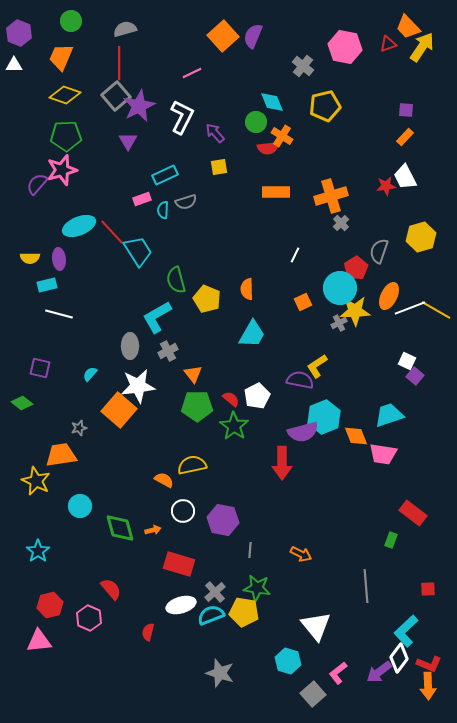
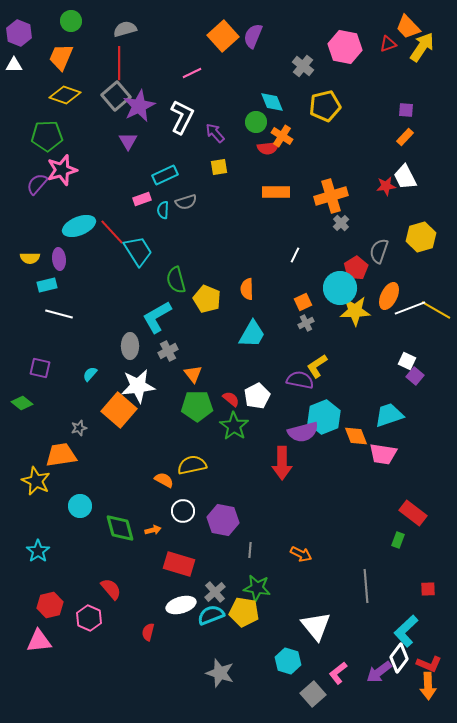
green pentagon at (66, 136): moved 19 px left
gray cross at (339, 323): moved 33 px left
green rectangle at (391, 540): moved 7 px right
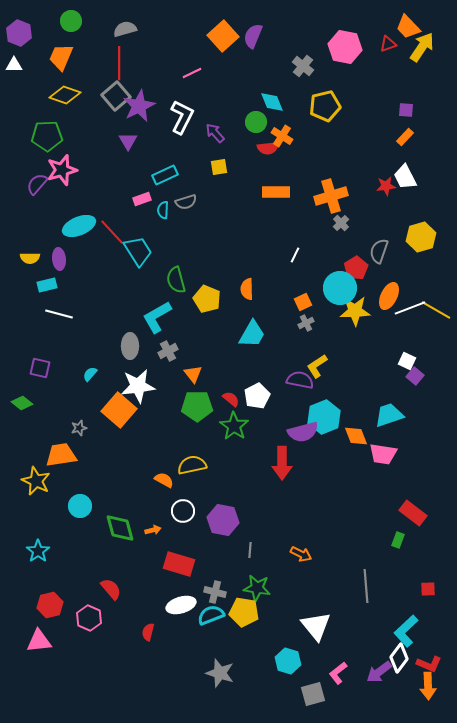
gray cross at (215, 592): rotated 35 degrees counterclockwise
gray square at (313, 694): rotated 25 degrees clockwise
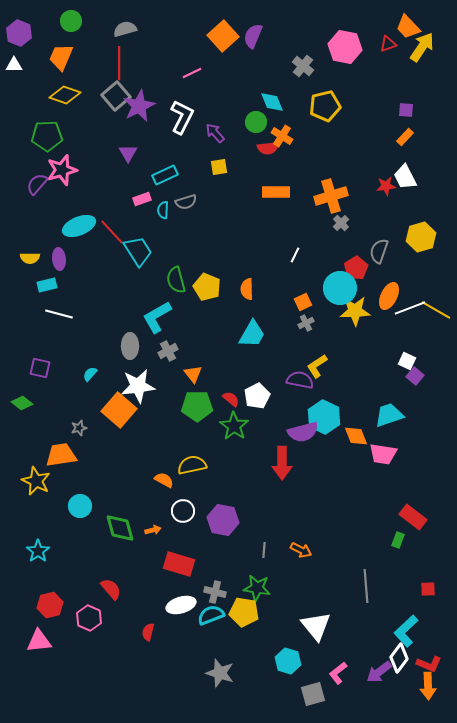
purple triangle at (128, 141): moved 12 px down
yellow pentagon at (207, 299): moved 12 px up
cyan hexagon at (324, 417): rotated 12 degrees counterclockwise
red rectangle at (413, 513): moved 4 px down
gray line at (250, 550): moved 14 px right
orange arrow at (301, 554): moved 4 px up
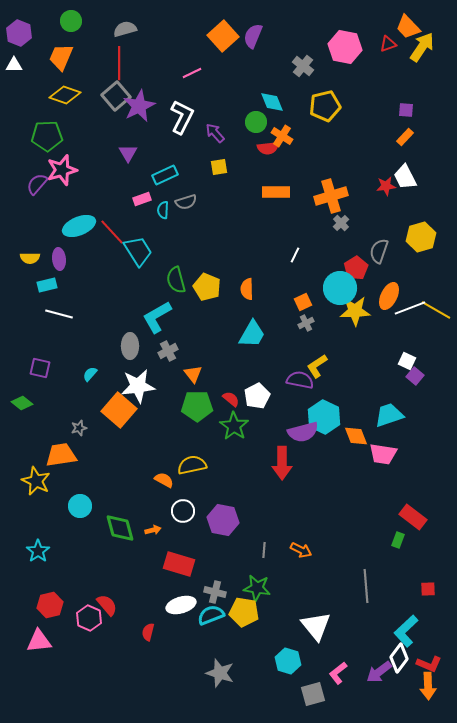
red semicircle at (111, 589): moved 4 px left, 16 px down
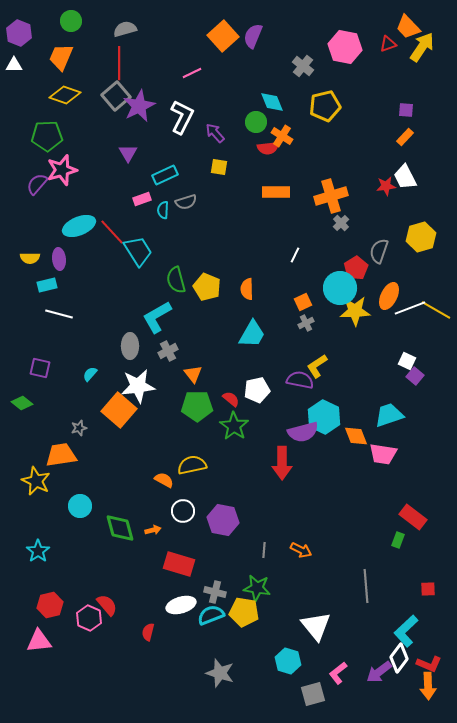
yellow square at (219, 167): rotated 18 degrees clockwise
white pentagon at (257, 396): moved 6 px up; rotated 15 degrees clockwise
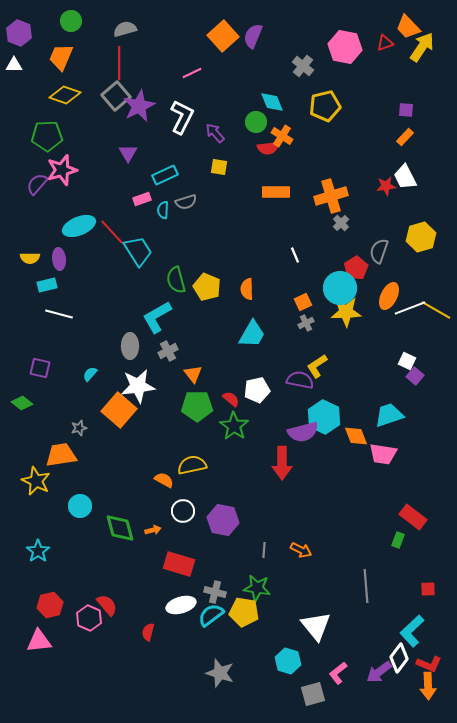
red triangle at (388, 44): moved 3 px left, 1 px up
white line at (295, 255): rotated 49 degrees counterclockwise
yellow star at (355, 311): moved 9 px left, 1 px down
cyan semicircle at (211, 615): rotated 16 degrees counterclockwise
cyan L-shape at (406, 631): moved 6 px right
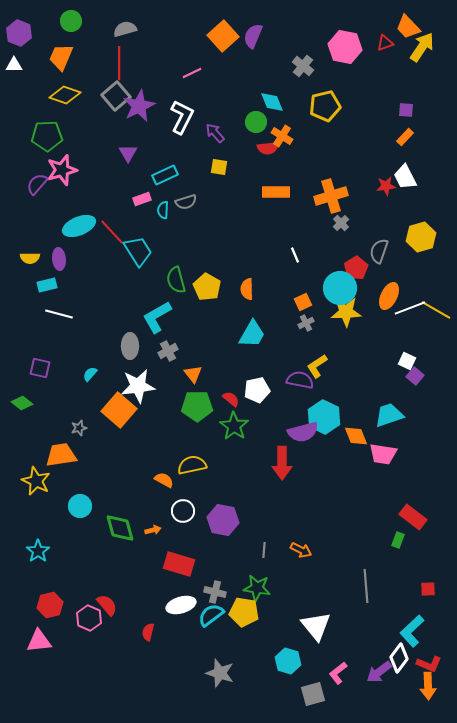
yellow pentagon at (207, 287): rotated 8 degrees clockwise
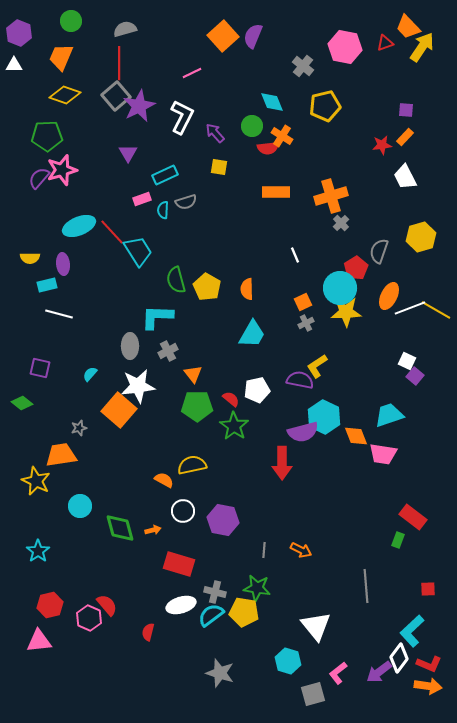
green circle at (256, 122): moved 4 px left, 4 px down
purple semicircle at (37, 184): moved 2 px right, 6 px up
red star at (386, 186): moved 4 px left, 41 px up
purple ellipse at (59, 259): moved 4 px right, 5 px down
cyan L-shape at (157, 317): rotated 32 degrees clockwise
orange arrow at (428, 686): rotated 80 degrees counterclockwise
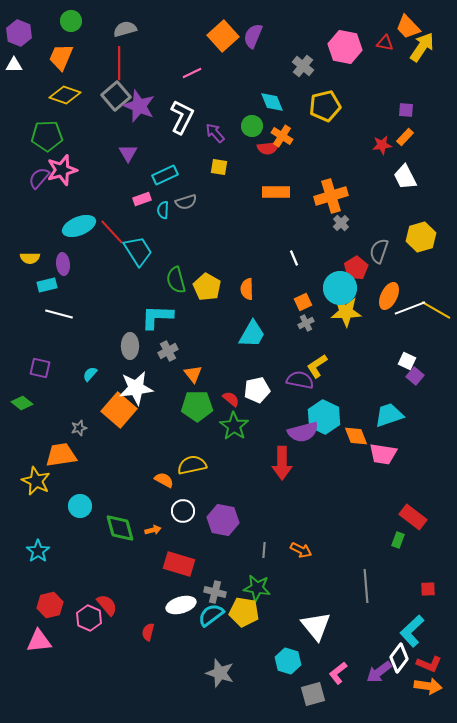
red triangle at (385, 43): rotated 30 degrees clockwise
purple star at (139, 106): rotated 24 degrees counterclockwise
white line at (295, 255): moved 1 px left, 3 px down
white star at (138, 386): moved 2 px left, 2 px down
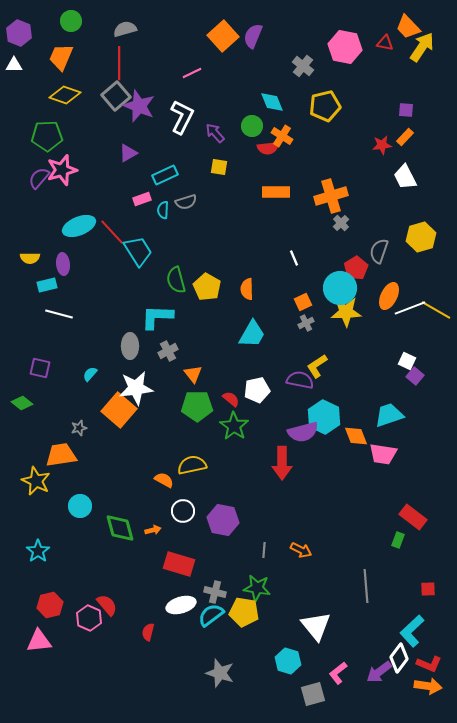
purple triangle at (128, 153): rotated 30 degrees clockwise
